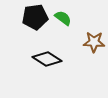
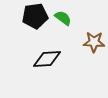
black pentagon: moved 1 px up
black diamond: rotated 36 degrees counterclockwise
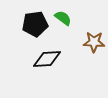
black pentagon: moved 8 px down
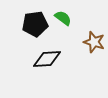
brown star: rotated 15 degrees clockwise
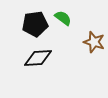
black diamond: moved 9 px left, 1 px up
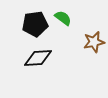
brown star: rotated 30 degrees counterclockwise
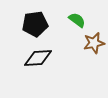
green semicircle: moved 14 px right, 2 px down
brown star: moved 1 px down
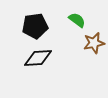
black pentagon: moved 2 px down
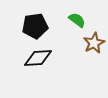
brown star: rotated 15 degrees counterclockwise
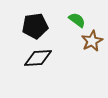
brown star: moved 2 px left, 2 px up
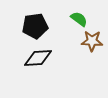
green semicircle: moved 2 px right, 1 px up
brown star: rotated 30 degrees clockwise
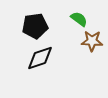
black diamond: moved 2 px right; rotated 16 degrees counterclockwise
